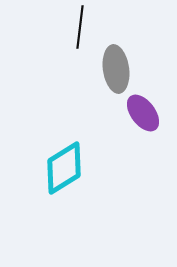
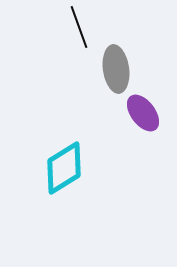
black line: moved 1 px left; rotated 27 degrees counterclockwise
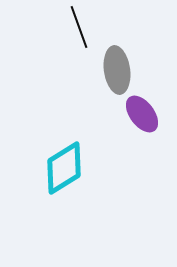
gray ellipse: moved 1 px right, 1 px down
purple ellipse: moved 1 px left, 1 px down
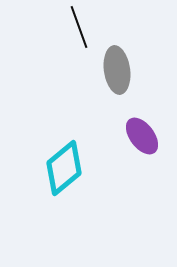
purple ellipse: moved 22 px down
cyan diamond: rotated 8 degrees counterclockwise
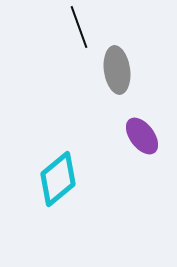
cyan diamond: moved 6 px left, 11 px down
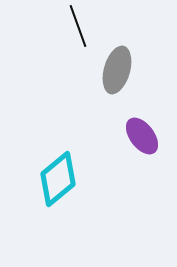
black line: moved 1 px left, 1 px up
gray ellipse: rotated 24 degrees clockwise
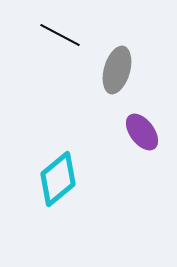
black line: moved 18 px left, 9 px down; rotated 42 degrees counterclockwise
purple ellipse: moved 4 px up
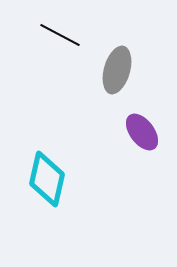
cyan diamond: moved 11 px left; rotated 38 degrees counterclockwise
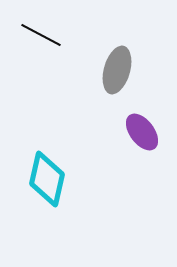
black line: moved 19 px left
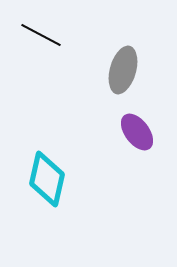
gray ellipse: moved 6 px right
purple ellipse: moved 5 px left
